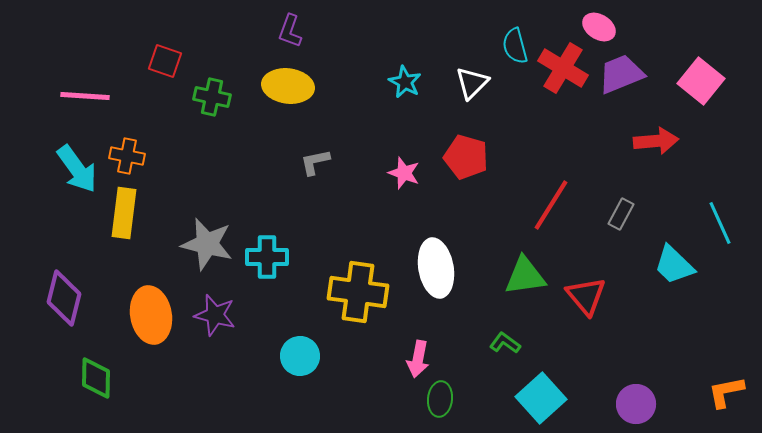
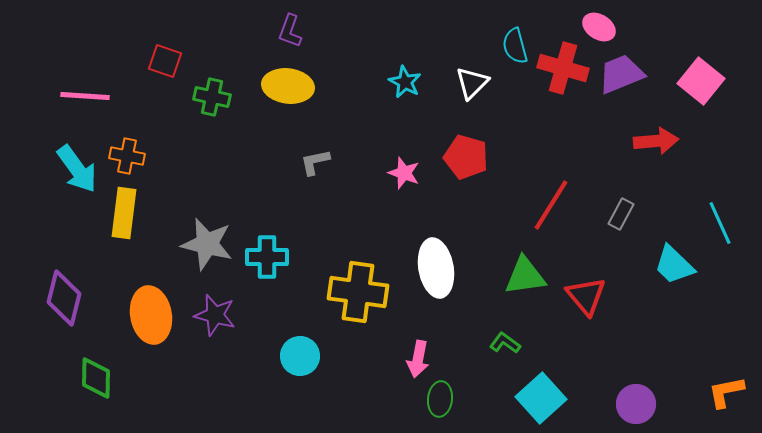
red cross: rotated 15 degrees counterclockwise
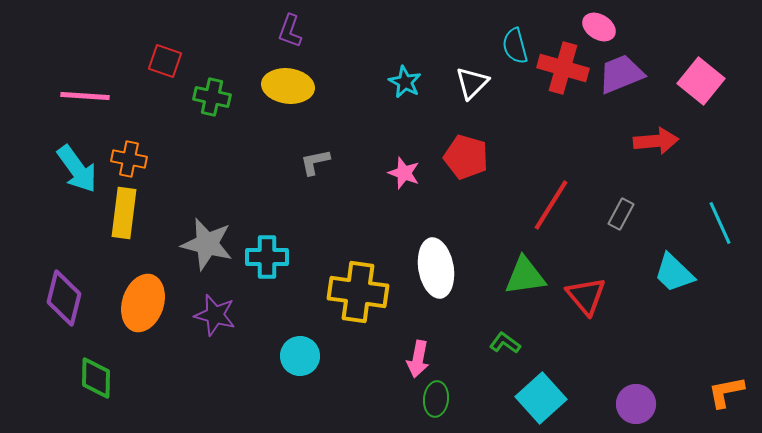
orange cross: moved 2 px right, 3 px down
cyan trapezoid: moved 8 px down
orange ellipse: moved 8 px left, 12 px up; rotated 28 degrees clockwise
green ellipse: moved 4 px left
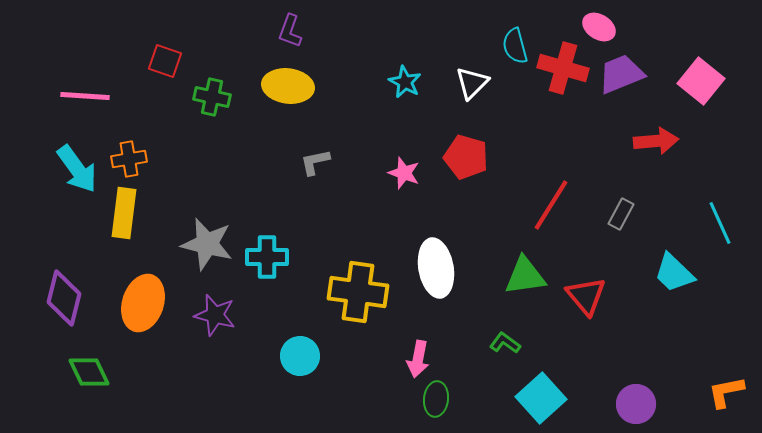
orange cross: rotated 20 degrees counterclockwise
green diamond: moved 7 px left, 6 px up; rotated 27 degrees counterclockwise
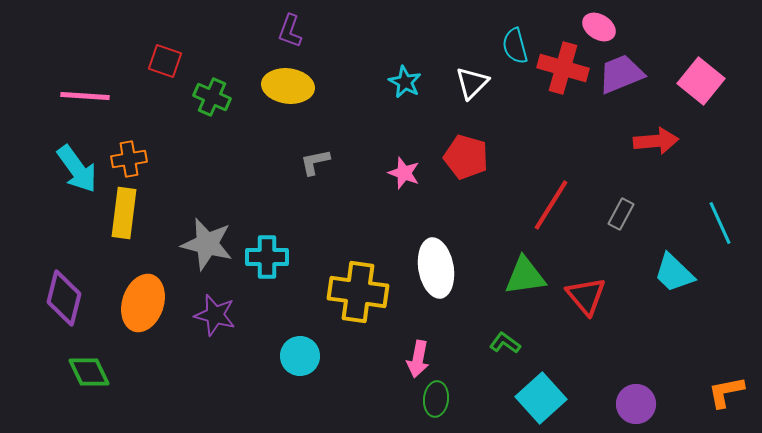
green cross: rotated 12 degrees clockwise
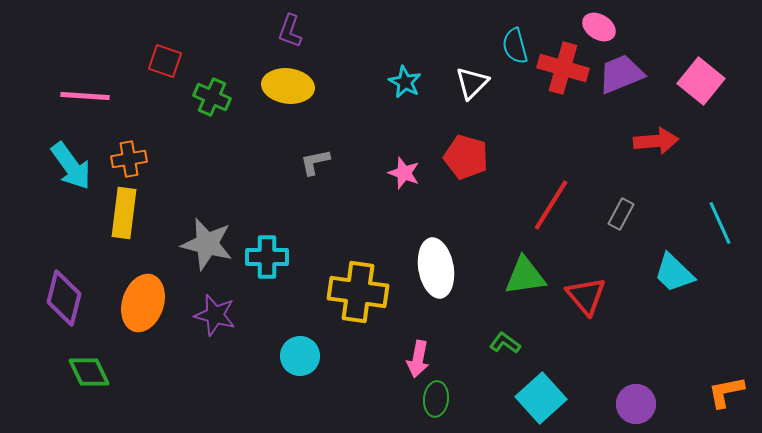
cyan arrow: moved 6 px left, 3 px up
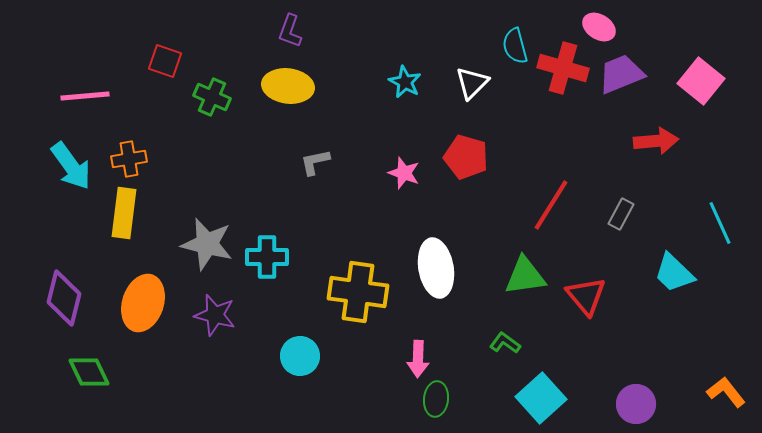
pink line: rotated 9 degrees counterclockwise
pink arrow: rotated 9 degrees counterclockwise
orange L-shape: rotated 63 degrees clockwise
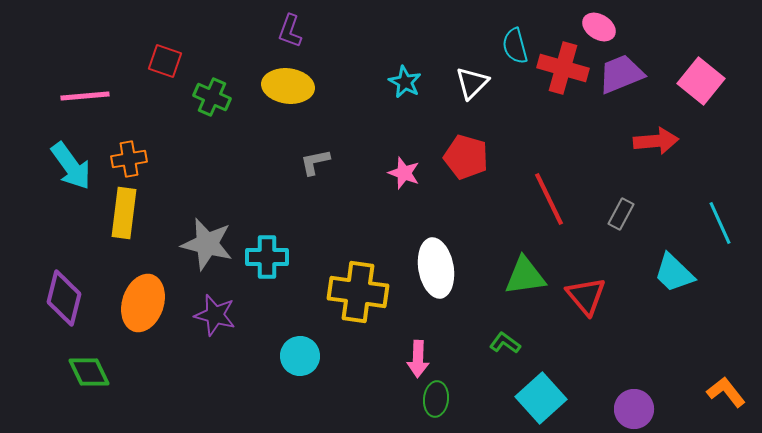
red line: moved 2 px left, 6 px up; rotated 58 degrees counterclockwise
purple circle: moved 2 px left, 5 px down
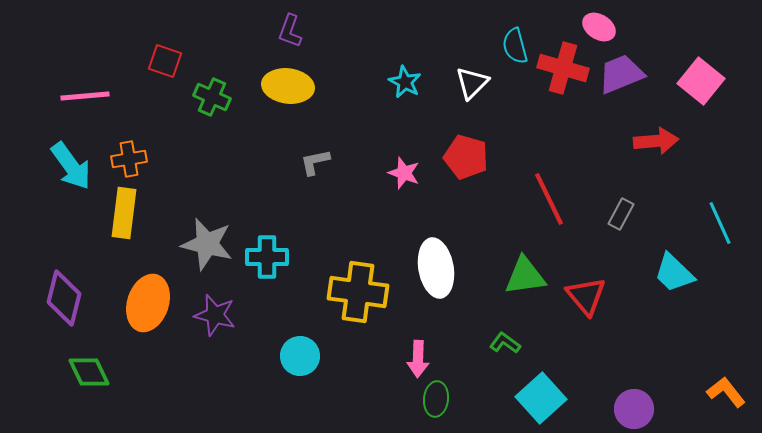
orange ellipse: moved 5 px right
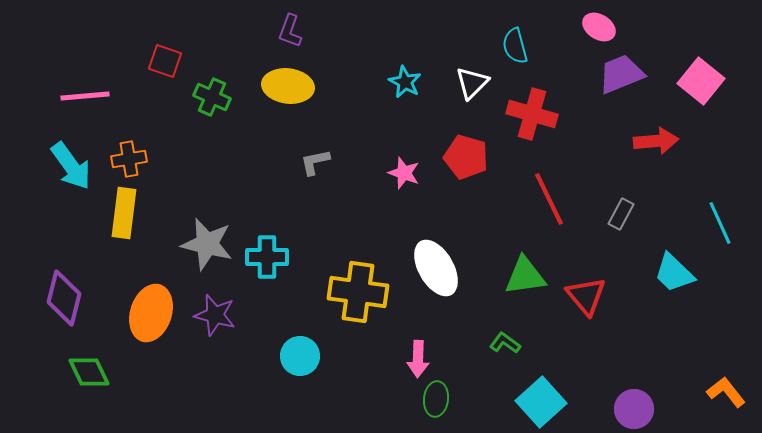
red cross: moved 31 px left, 46 px down
white ellipse: rotated 20 degrees counterclockwise
orange ellipse: moved 3 px right, 10 px down
cyan square: moved 4 px down
